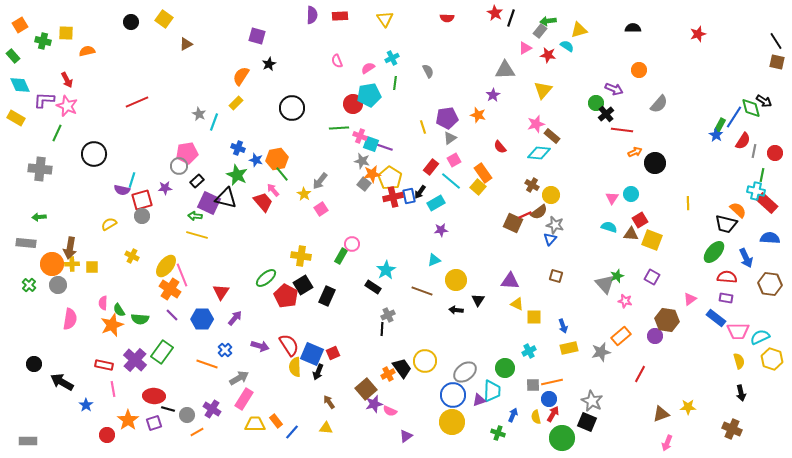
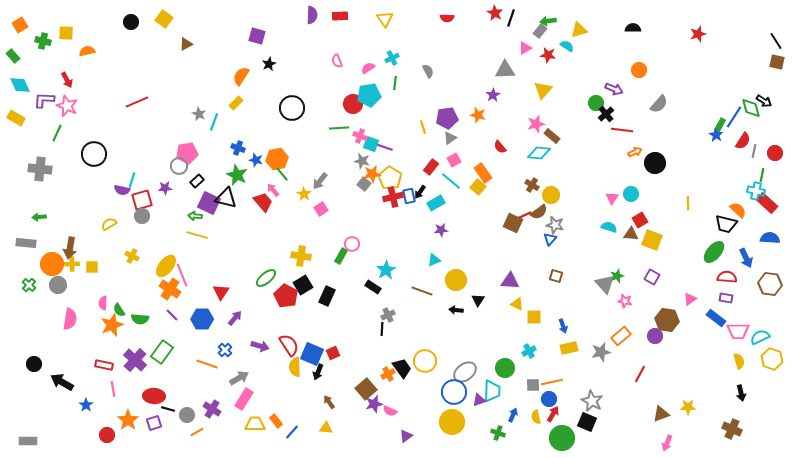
blue circle at (453, 395): moved 1 px right, 3 px up
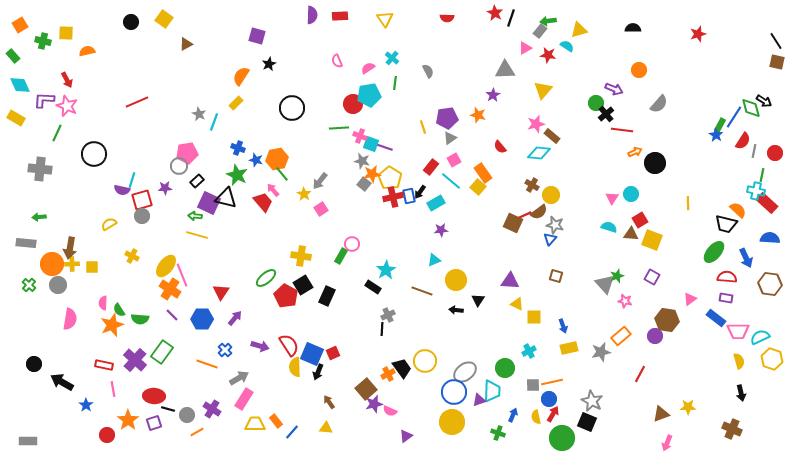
cyan cross at (392, 58): rotated 24 degrees counterclockwise
